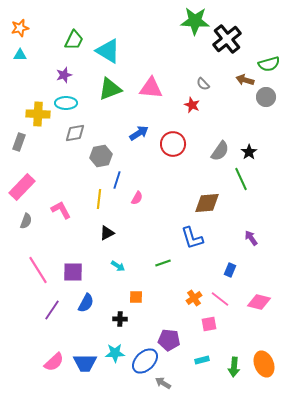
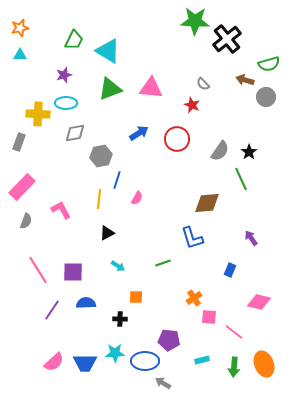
red circle at (173, 144): moved 4 px right, 5 px up
pink line at (220, 299): moved 14 px right, 33 px down
blue semicircle at (86, 303): rotated 120 degrees counterclockwise
pink square at (209, 324): moved 7 px up; rotated 14 degrees clockwise
blue ellipse at (145, 361): rotated 44 degrees clockwise
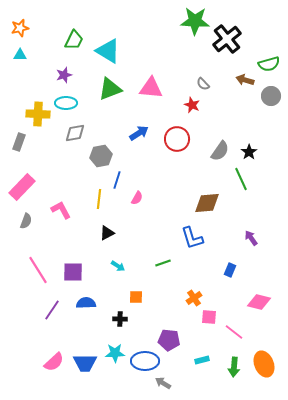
gray circle at (266, 97): moved 5 px right, 1 px up
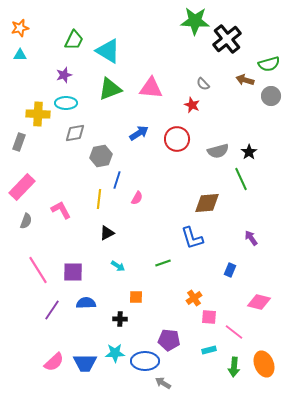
gray semicircle at (220, 151): moved 2 px left; rotated 40 degrees clockwise
cyan rectangle at (202, 360): moved 7 px right, 10 px up
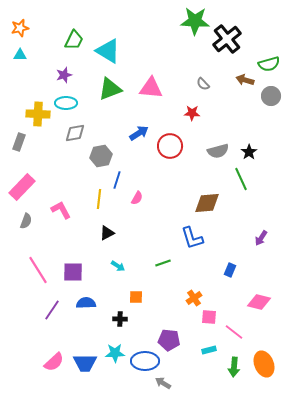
red star at (192, 105): moved 8 px down; rotated 21 degrees counterclockwise
red circle at (177, 139): moved 7 px left, 7 px down
purple arrow at (251, 238): moved 10 px right; rotated 112 degrees counterclockwise
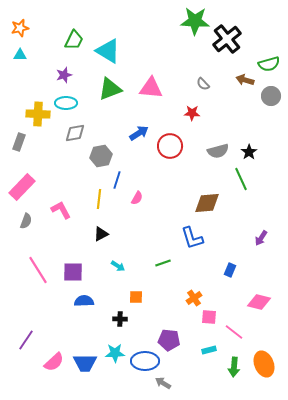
black triangle at (107, 233): moved 6 px left, 1 px down
blue semicircle at (86, 303): moved 2 px left, 2 px up
purple line at (52, 310): moved 26 px left, 30 px down
